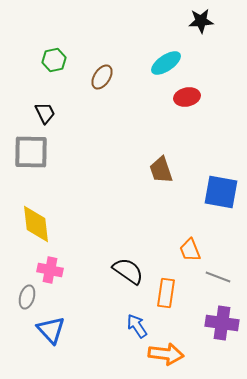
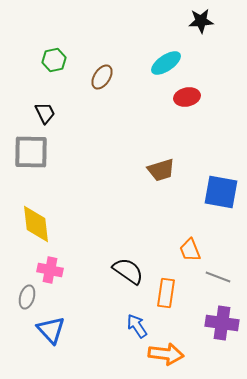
brown trapezoid: rotated 88 degrees counterclockwise
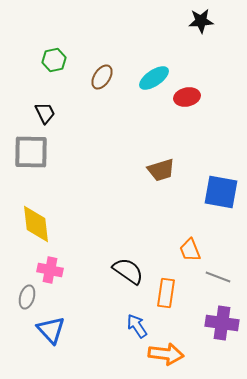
cyan ellipse: moved 12 px left, 15 px down
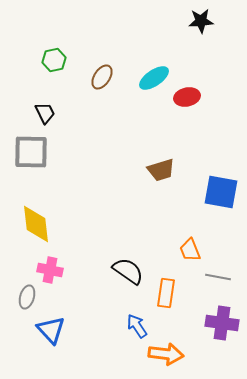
gray line: rotated 10 degrees counterclockwise
